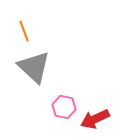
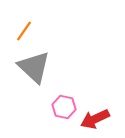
orange line: rotated 55 degrees clockwise
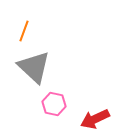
orange line: rotated 15 degrees counterclockwise
pink hexagon: moved 10 px left, 3 px up
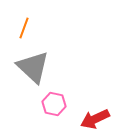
orange line: moved 3 px up
gray triangle: moved 1 px left
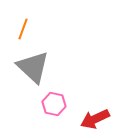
orange line: moved 1 px left, 1 px down
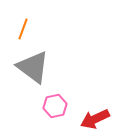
gray triangle: rotated 6 degrees counterclockwise
pink hexagon: moved 1 px right, 2 px down; rotated 25 degrees counterclockwise
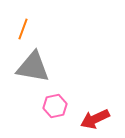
gray triangle: rotated 27 degrees counterclockwise
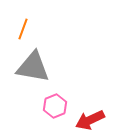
pink hexagon: rotated 10 degrees counterclockwise
red arrow: moved 5 px left, 1 px down
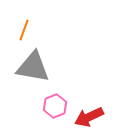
orange line: moved 1 px right, 1 px down
red arrow: moved 1 px left, 3 px up
